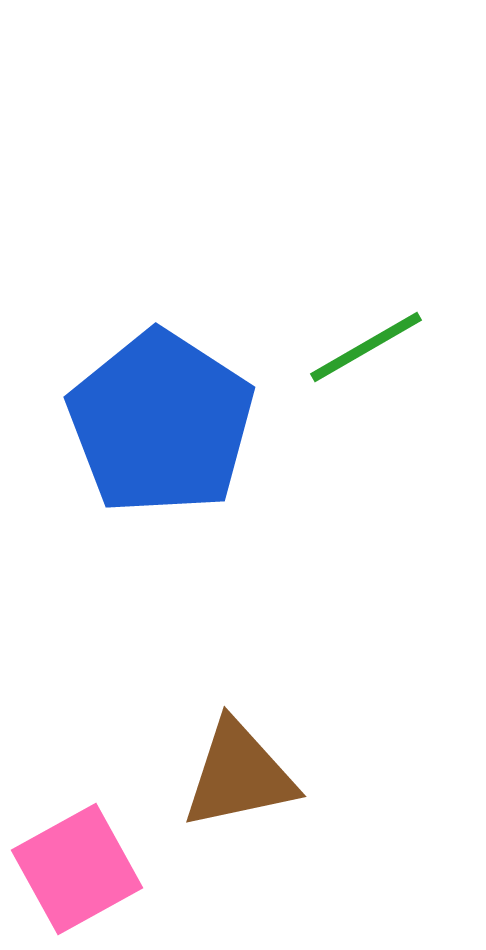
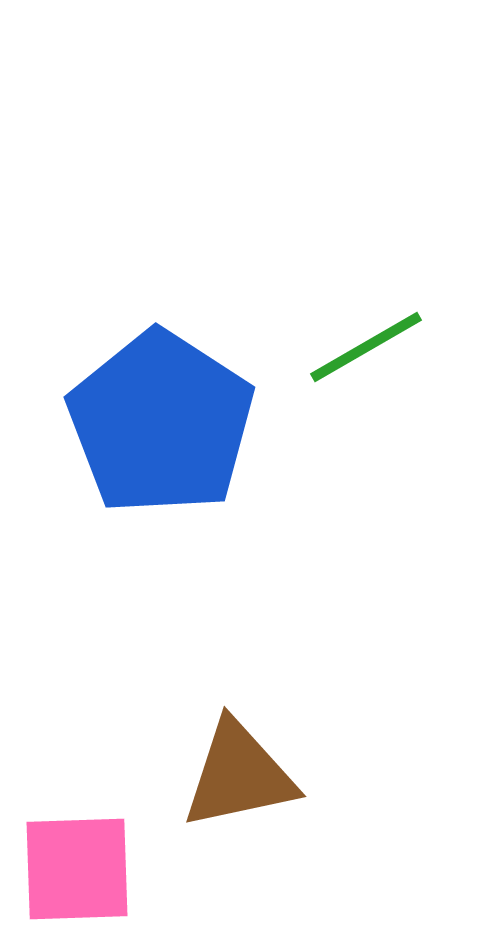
pink square: rotated 27 degrees clockwise
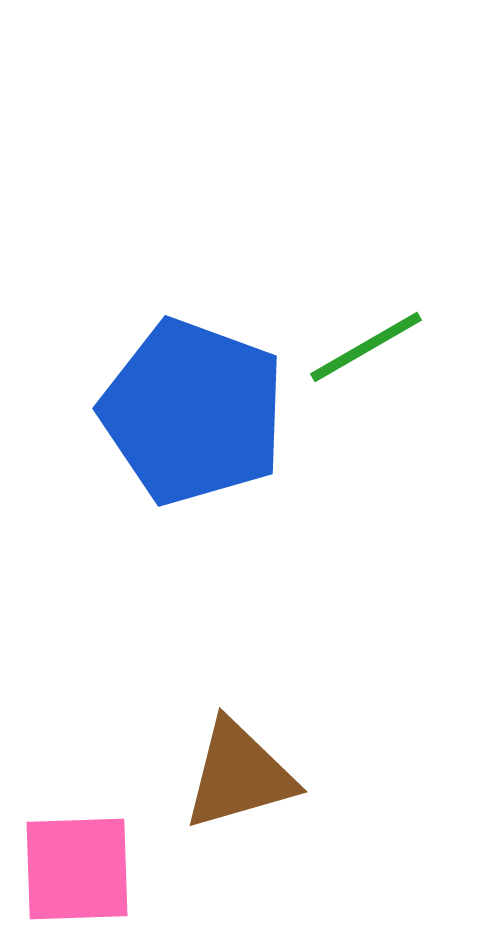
blue pentagon: moved 32 px right, 11 px up; rotated 13 degrees counterclockwise
brown triangle: rotated 4 degrees counterclockwise
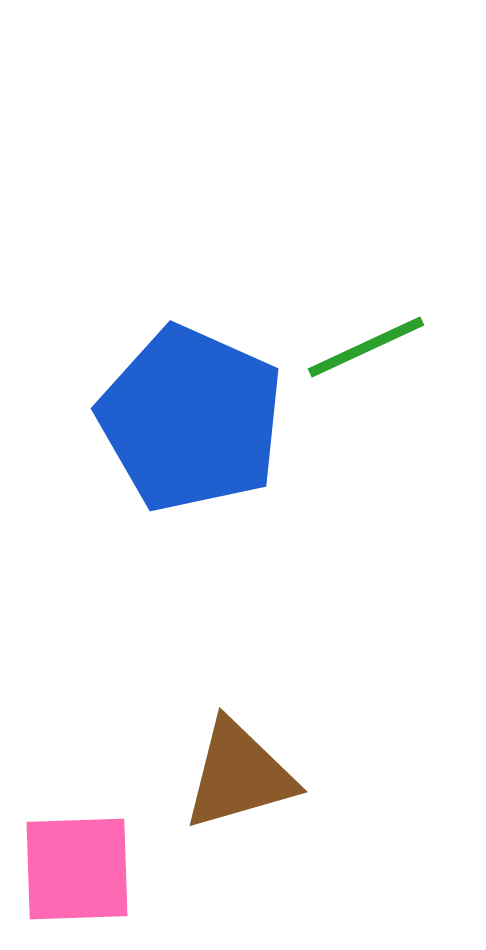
green line: rotated 5 degrees clockwise
blue pentagon: moved 2 px left, 7 px down; rotated 4 degrees clockwise
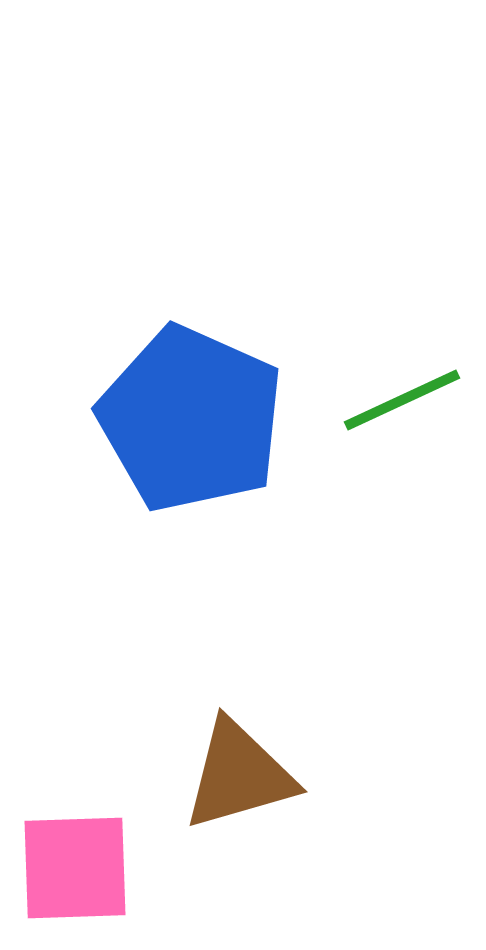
green line: moved 36 px right, 53 px down
pink square: moved 2 px left, 1 px up
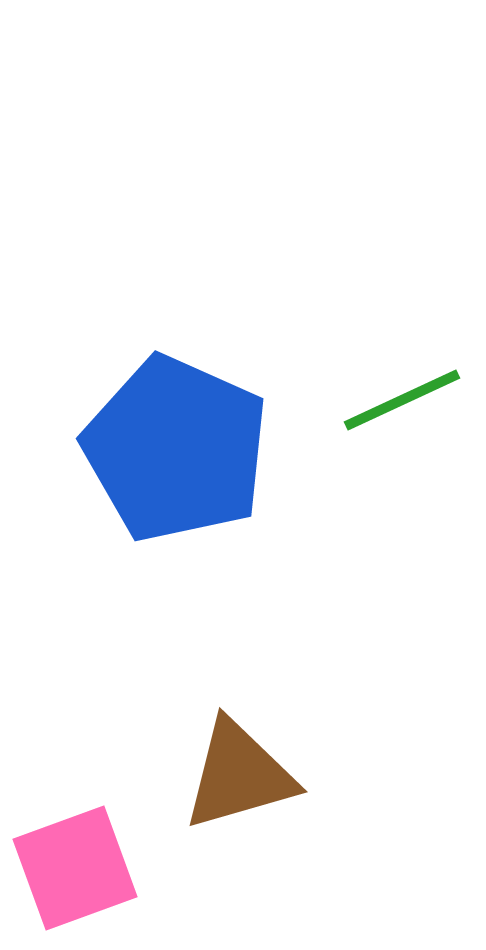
blue pentagon: moved 15 px left, 30 px down
pink square: rotated 18 degrees counterclockwise
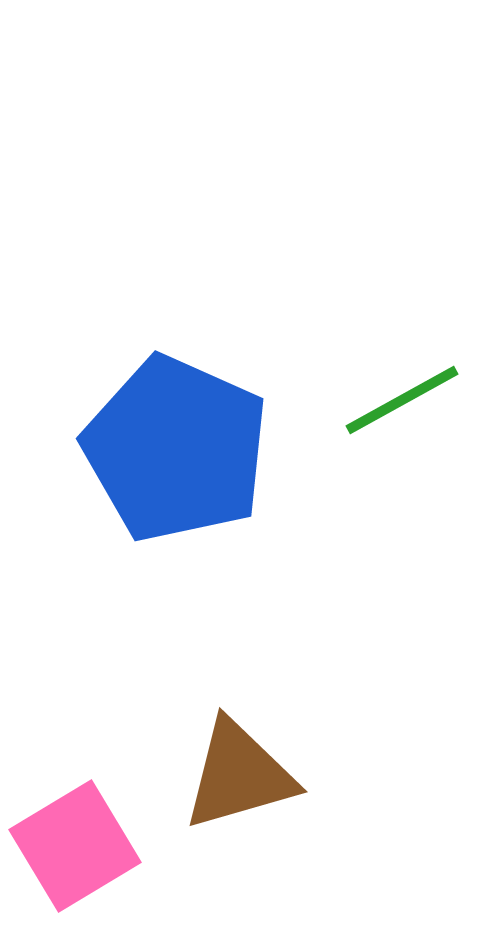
green line: rotated 4 degrees counterclockwise
pink square: moved 22 px up; rotated 11 degrees counterclockwise
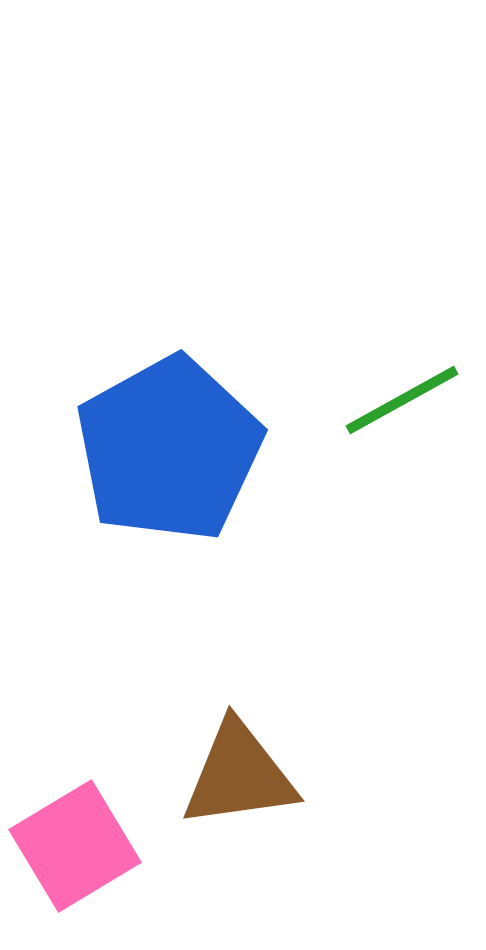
blue pentagon: moved 7 px left; rotated 19 degrees clockwise
brown triangle: rotated 8 degrees clockwise
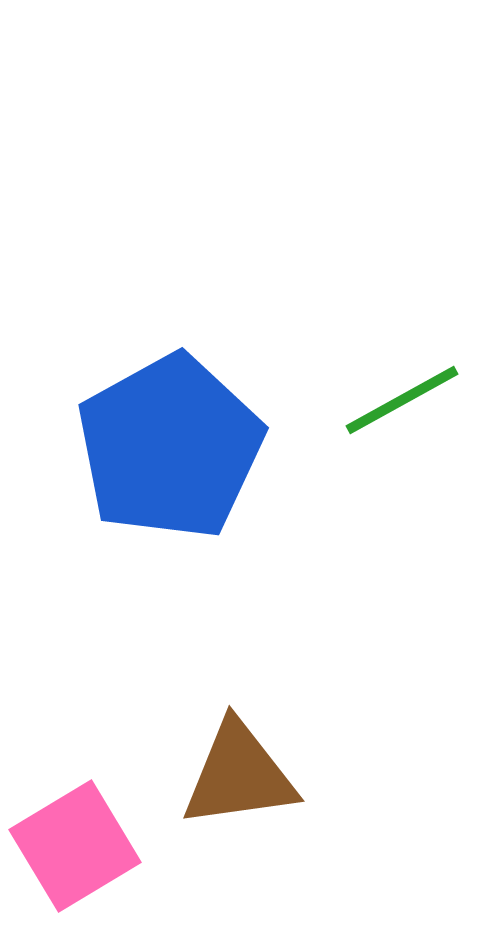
blue pentagon: moved 1 px right, 2 px up
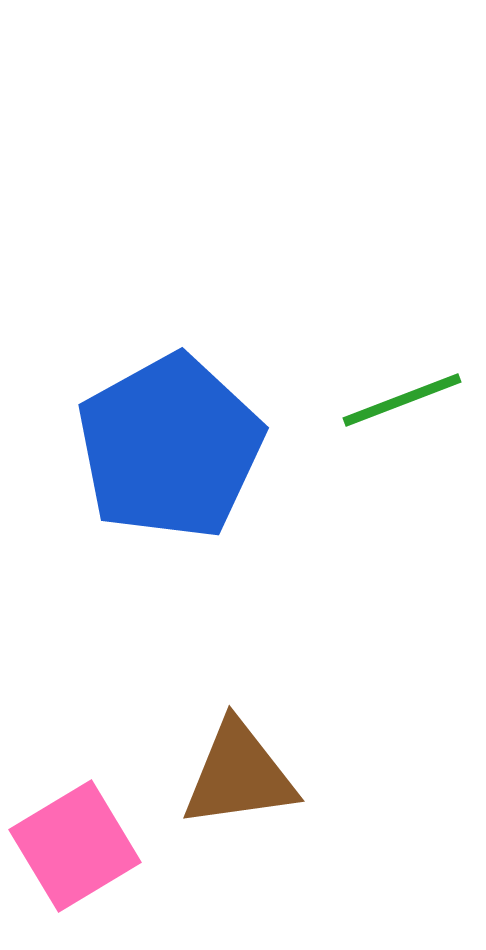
green line: rotated 8 degrees clockwise
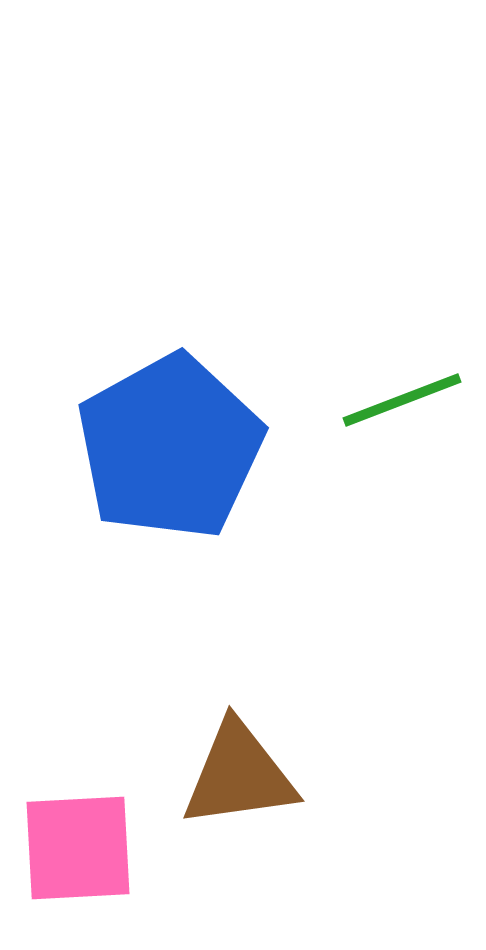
pink square: moved 3 px right, 2 px down; rotated 28 degrees clockwise
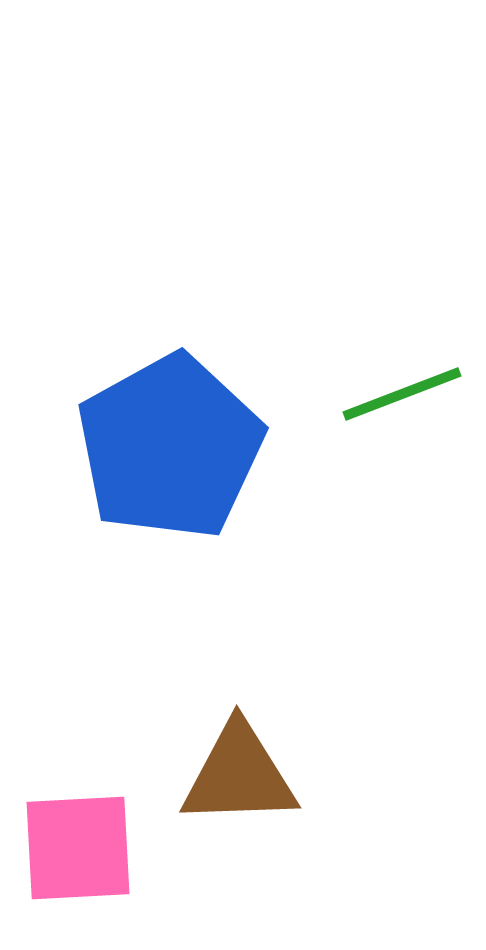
green line: moved 6 px up
brown triangle: rotated 6 degrees clockwise
